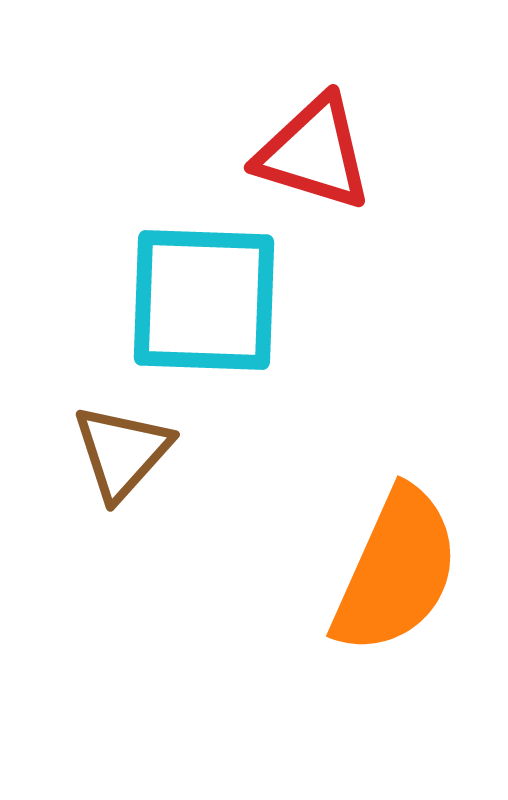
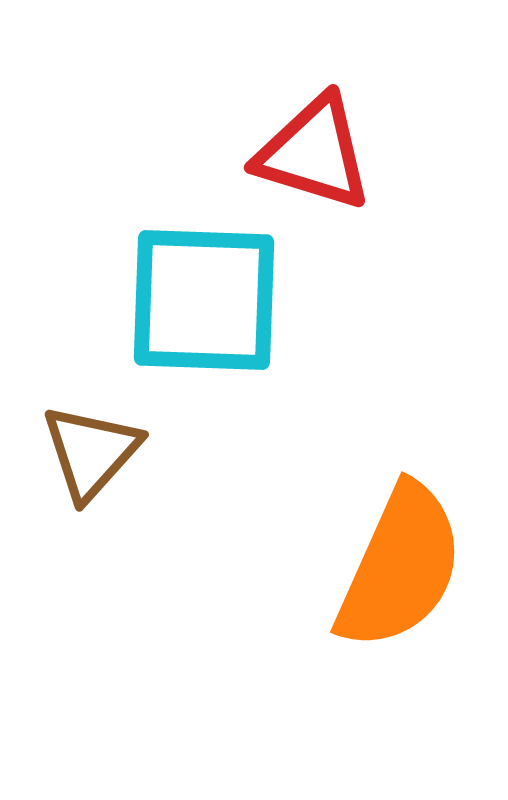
brown triangle: moved 31 px left
orange semicircle: moved 4 px right, 4 px up
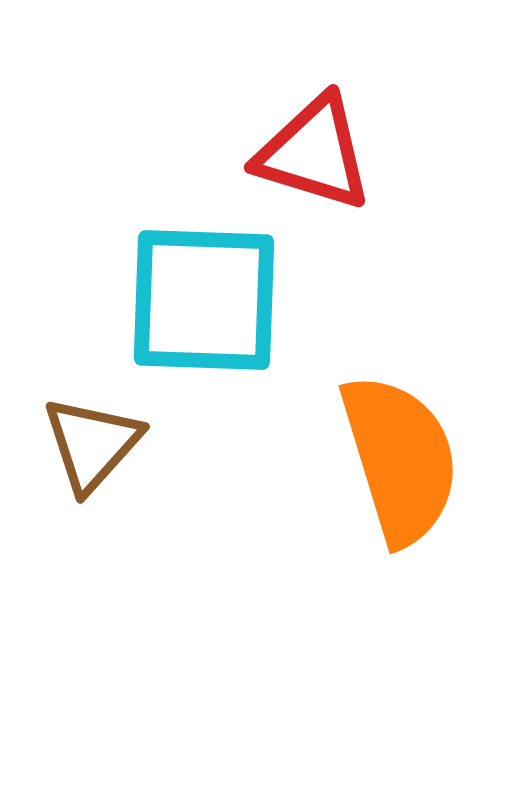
brown triangle: moved 1 px right, 8 px up
orange semicircle: moved 108 px up; rotated 41 degrees counterclockwise
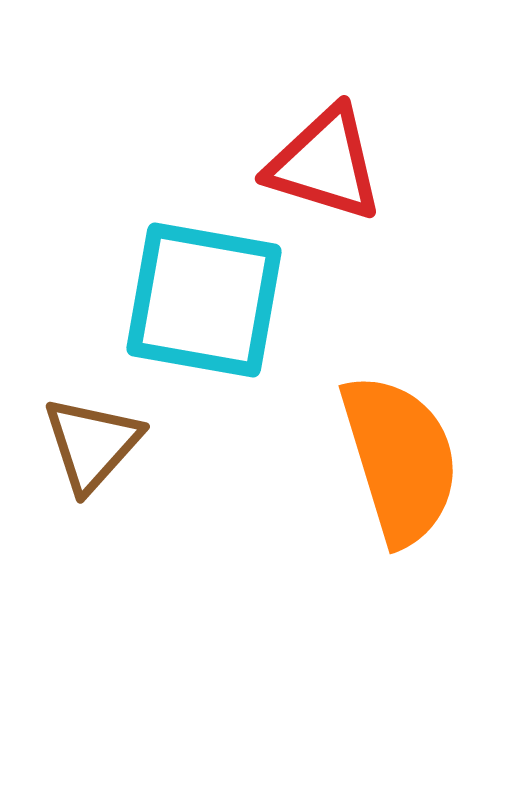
red triangle: moved 11 px right, 11 px down
cyan square: rotated 8 degrees clockwise
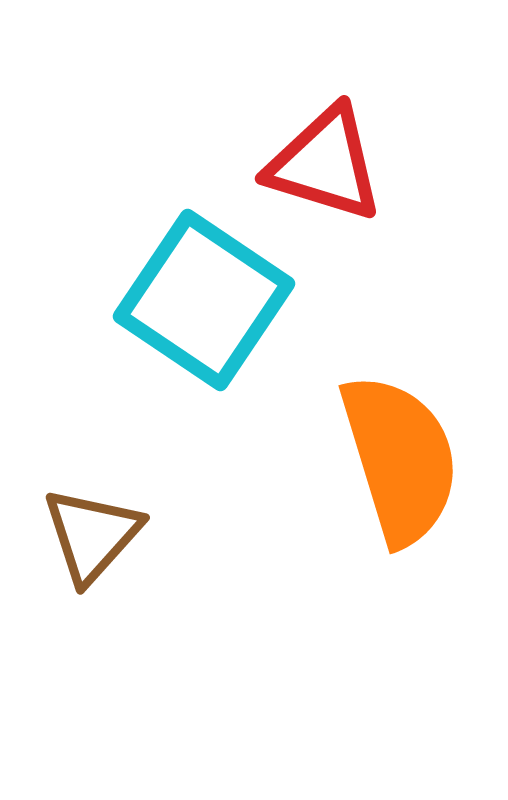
cyan square: rotated 24 degrees clockwise
brown triangle: moved 91 px down
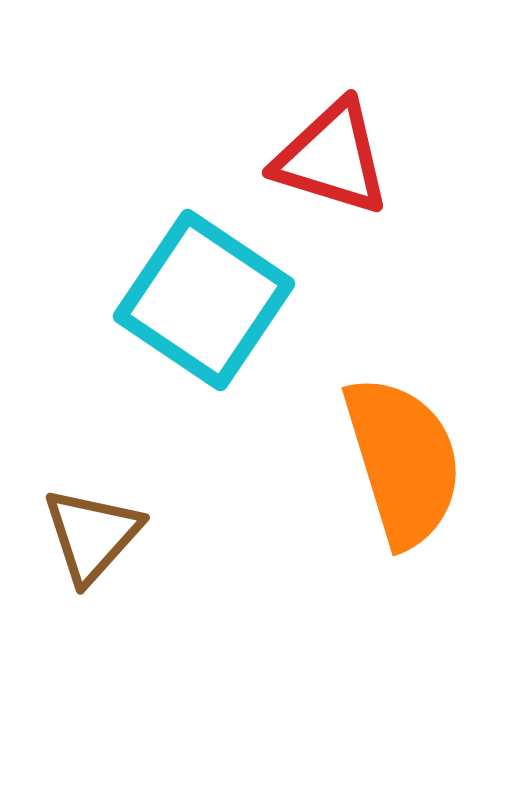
red triangle: moved 7 px right, 6 px up
orange semicircle: moved 3 px right, 2 px down
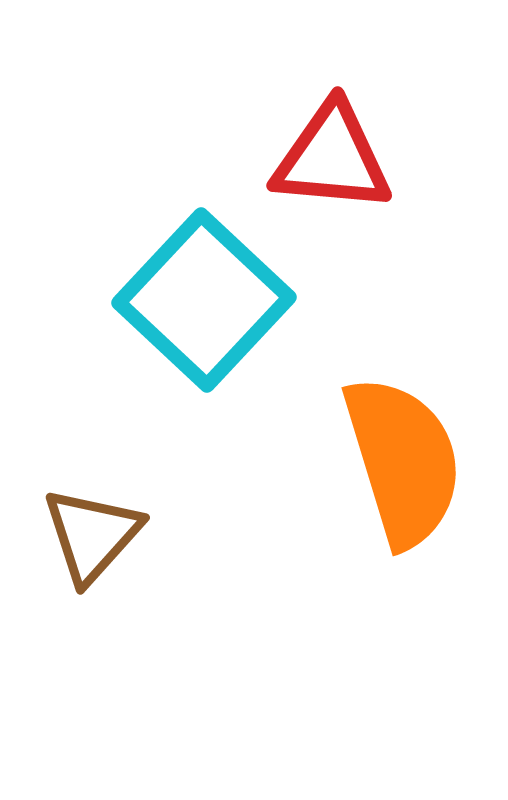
red triangle: rotated 12 degrees counterclockwise
cyan square: rotated 9 degrees clockwise
